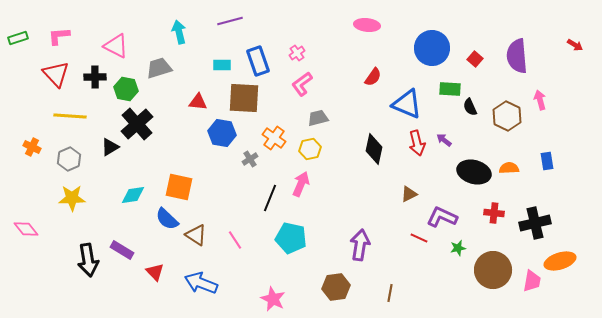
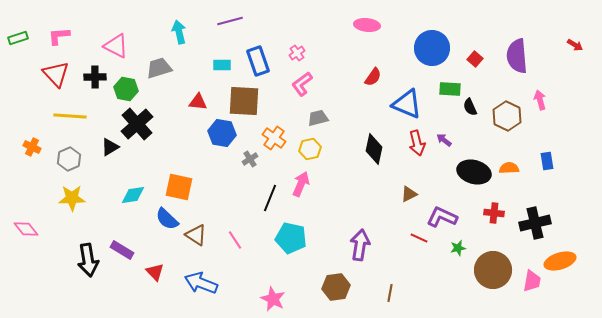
brown square at (244, 98): moved 3 px down
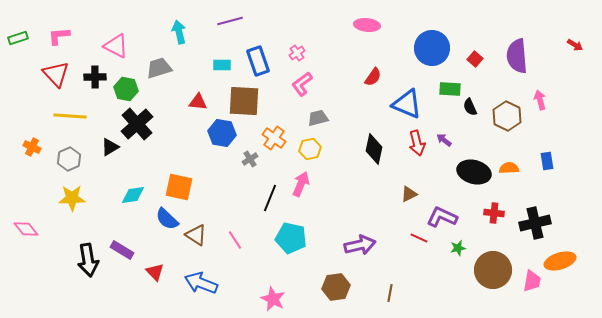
purple arrow at (360, 245): rotated 68 degrees clockwise
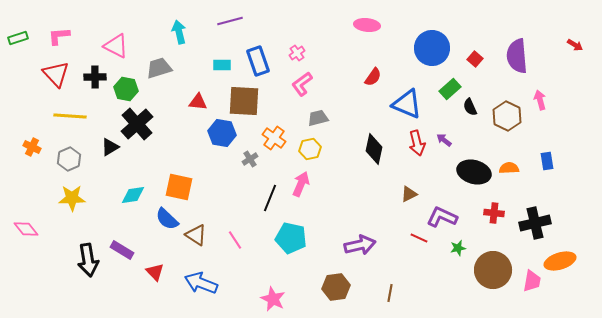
green rectangle at (450, 89): rotated 45 degrees counterclockwise
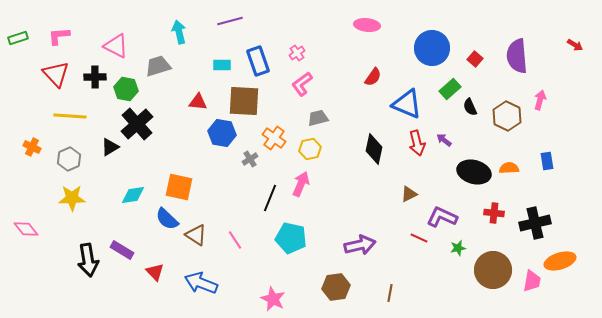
gray trapezoid at (159, 68): moved 1 px left, 2 px up
pink arrow at (540, 100): rotated 30 degrees clockwise
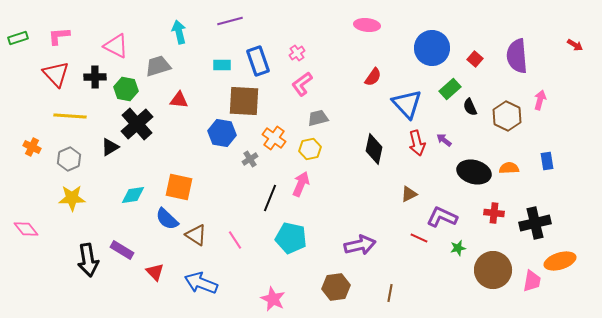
red triangle at (198, 102): moved 19 px left, 2 px up
blue triangle at (407, 104): rotated 24 degrees clockwise
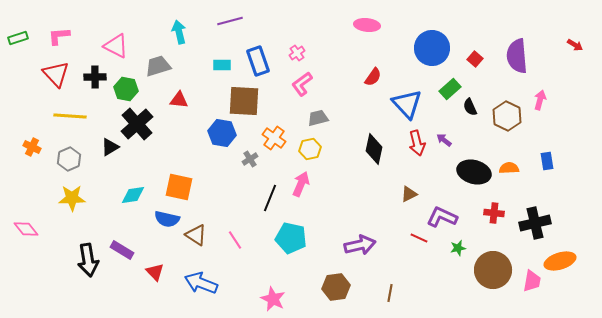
blue semicircle at (167, 219): rotated 30 degrees counterclockwise
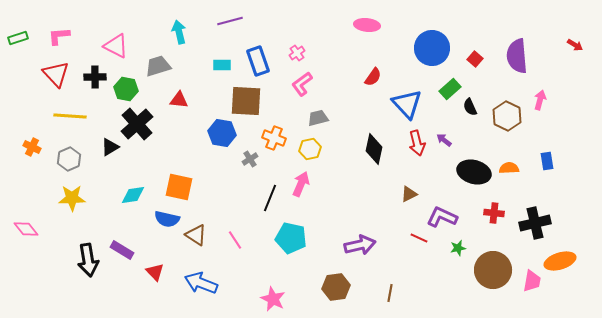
brown square at (244, 101): moved 2 px right
orange cross at (274, 138): rotated 15 degrees counterclockwise
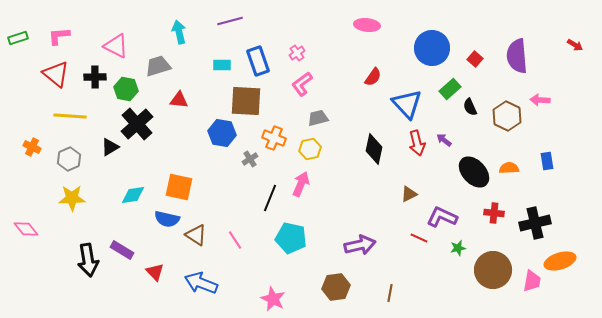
red triangle at (56, 74): rotated 8 degrees counterclockwise
pink arrow at (540, 100): rotated 102 degrees counterclockwise
black ellipse at (474, 172): rotated 32 degrees clockwise
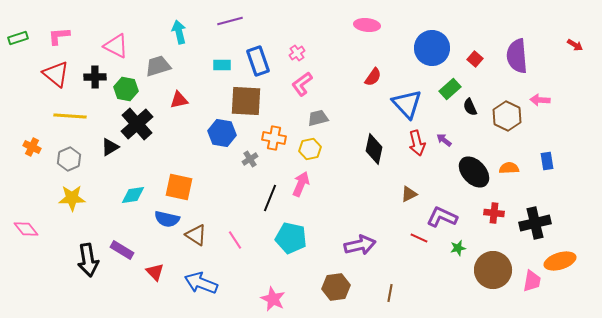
red triangle at (179, 100): rotated 18 degrees counterclockwise
orange cross at (274, 138): rotated 10 degrees counterclockwise
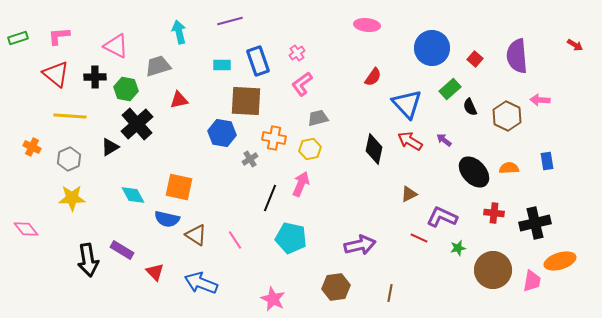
red arrow at (417, 143): moved 7 px left, 2 px up; rotated 135 degrees clockwise
cyan diamond at (133, 195): rotated 70 degrees clockwise
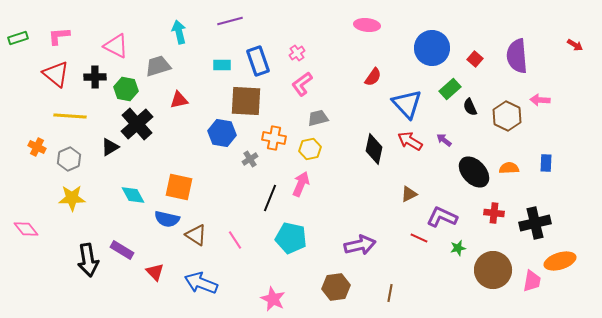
orange cross at (32, 147): moved 5 px right
blue rectangle at (547, 161): moved 1 px left, 2 px down; rotated 12 degrees clockwise
